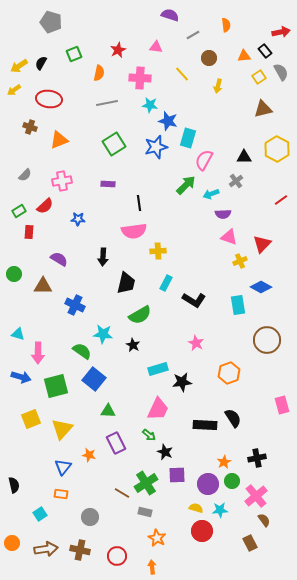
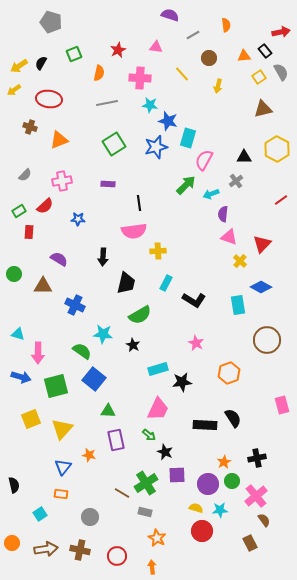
purple semicircle at (223, 214): rotated 98 degrees clockwise
yellow cross at (240, 261): rotated 24 degrees counterclockwise
purple rectangle at (116, 443): moved 3 px up; rotated 15 degrees clockwise
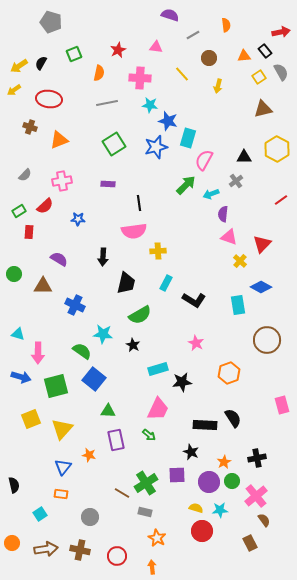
black star at (165, 452): moved 26 px right
purple circle at (208, 484): moved 1 px right, 2 px up
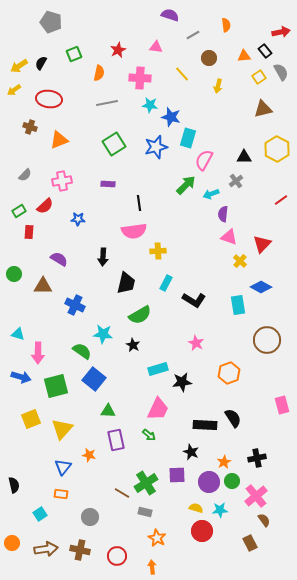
blue star at (168, 121): moved 3 px right, 4 px up
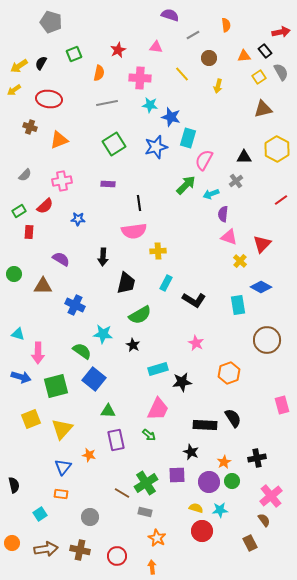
purple semicircle at (59, 259): moved 2 px right
pink cross at (256, 496): moved 15 px right
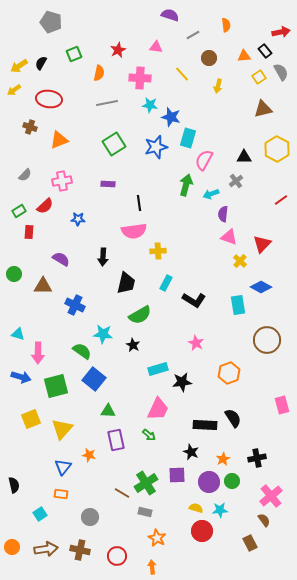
green arrow at (186, 185): rotated 30 degrees counterclockwise
orange star at (224, 462): moved 1 px left, 3 px up
orange circle at (12, 543): moved 4 px down
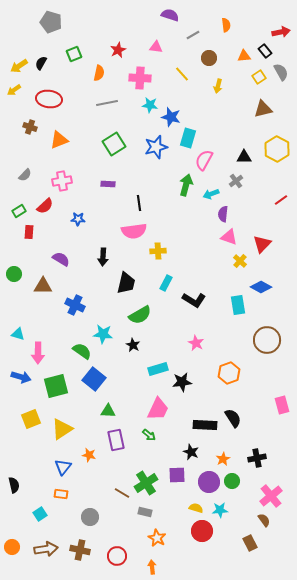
yellow triangle at (62, 429): rotated 15 degrees clockwise
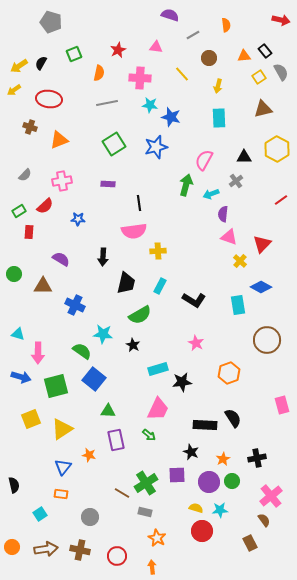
red arrow at (281, 32): moved 12 px up; rotated 24 degrees clockwise
cyan rectangle at (188, 138): moved 31 px right, 20 px up; rotated 18 degrees counterclockwise
cyan rectangle at (166, 283): moved 6 px left, 3 px down
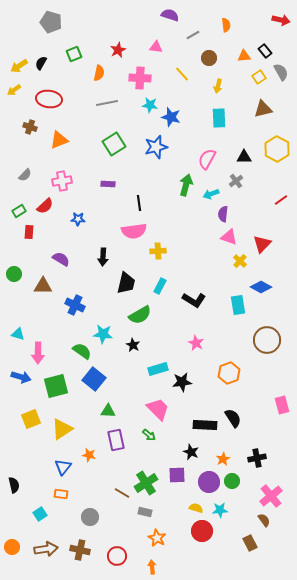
pink semicircle at (204, 160): moved 3 px right, 1 px up
pink trapezoid at (158, 409): rotated 70 degrees counterclockwise
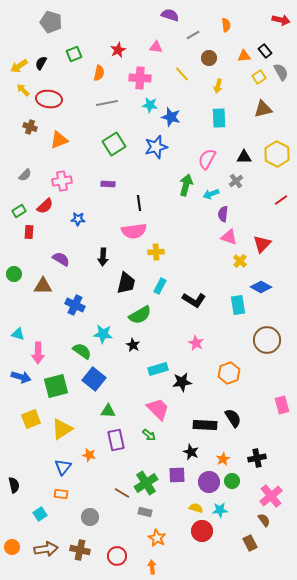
yellow arrow at (14, 90): moved 9 px right; rotated 80 degrees clockwise
yellow hexagon at (277, 149): moved 5 px down
yellow cross at (158, 251): moved 2 px left, 1 px down
